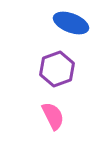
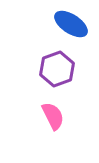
blue ellipse: moved 1 px down; rotated 12 degrees clockwise
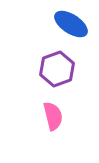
pink semicircle: rotated 12 degrees clockwise
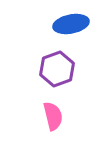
blue ellipse: rotated 44 degrees counterclockwise
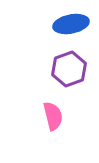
purple hexagon: moved 12 px right
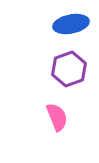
pink semicircle: moved 4 px right, 1 px down; rotated 8 degrees counterclockwise
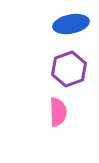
pink semicircle: moved 1 px right, 5 px up; rotated 20 degrees clockwise
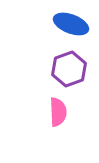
blue ellipse: rotated 32 degrees clockwise
